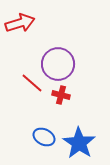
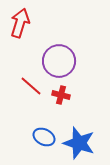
red arrow: rotated 56 degrees counterclockwise
purple circle: moved 1 px right, 3 px up
red line: moved 1 px left, 3 px down
blue star: rotated 16 degrees counterclockwise
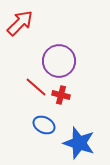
red arrow: rotated 28 degrees clockwise
red line: moved 5 px right, 1 px down
blue ellipse: moved 12 px up
